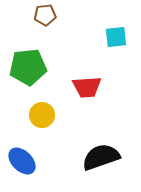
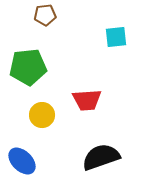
red trapezoid: moved 13 px down
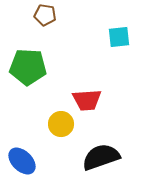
brown pentagon: rotated 15 degrees clockwise
cyan square: moved 3 px right
green pentagon: rotated 9 degrees clockwise
yellow circle: moved 19 px right, 9 px down
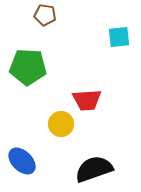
black semicircle: moved 7 px left, 12 px down
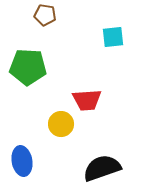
cyan square: moved 6 px left
blue ellipse: rotated 36 degrees clockwise
black semicircle: moved 8 px right, 1 px up
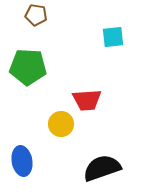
brown pentagon: moved 9 px left
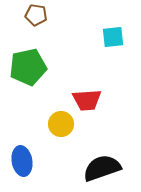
green pentagon: rotated 15 degrees counterclockwise
